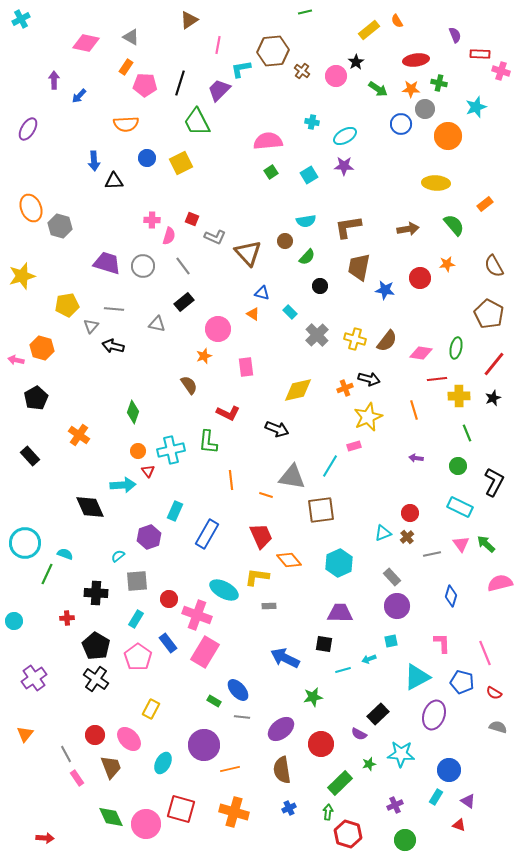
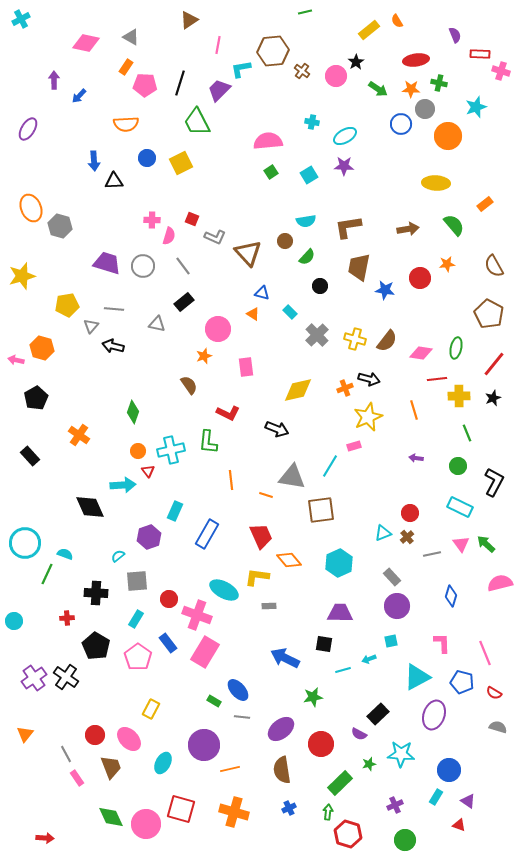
black cross at (96, 679): moved 30 px left, 2 px up
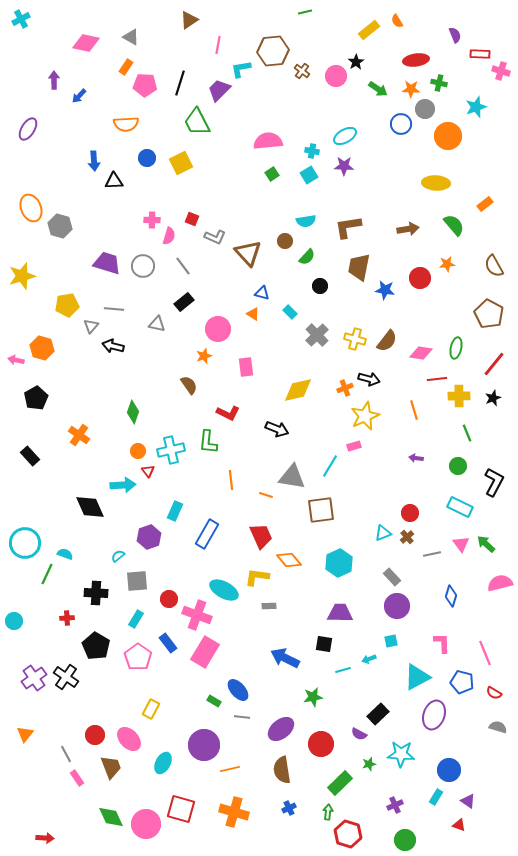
cyan cross at (312, 122): moved 29 px down
green square at (271, 172): moved 1 px right, 2 px down
yellow star at (368, 417): moved 3 px left, 1 px up
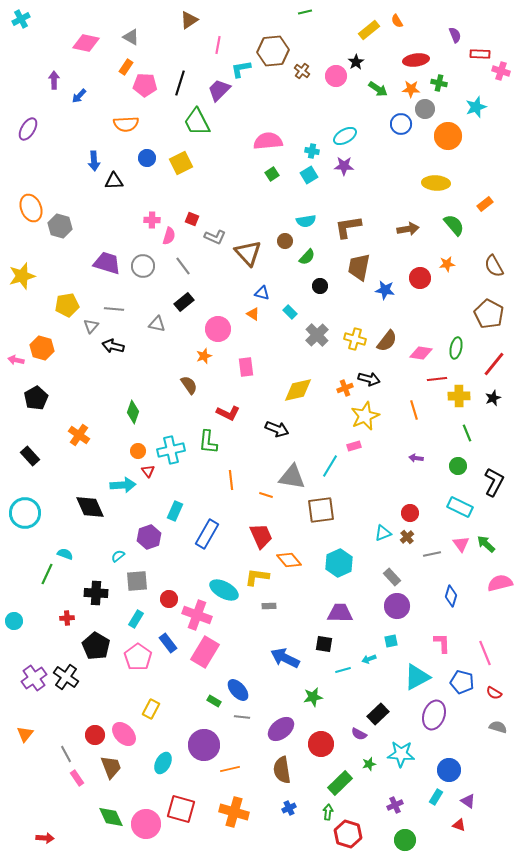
cyan circle at (25, 543): moved 30 px up
pink ellipse at (129, 739): moved 5 px left, 5 px up
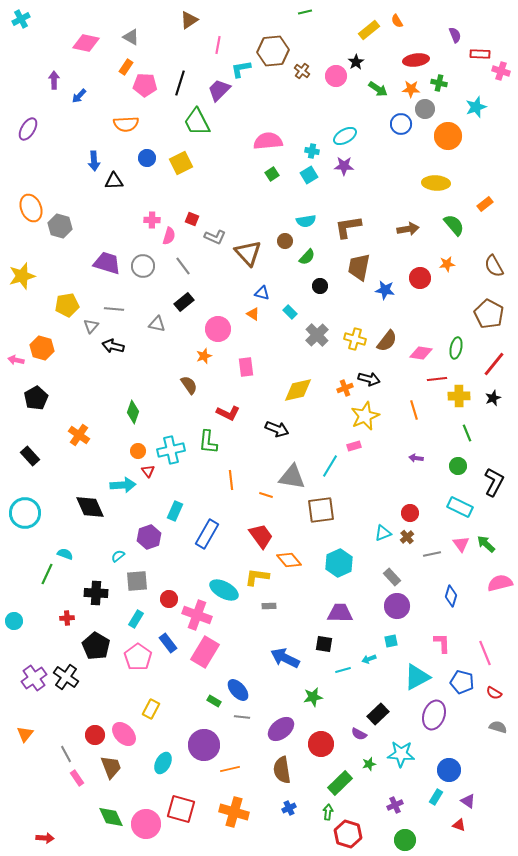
red trapezoid at (261, 536): rotated 12 degrees counterclockwise
